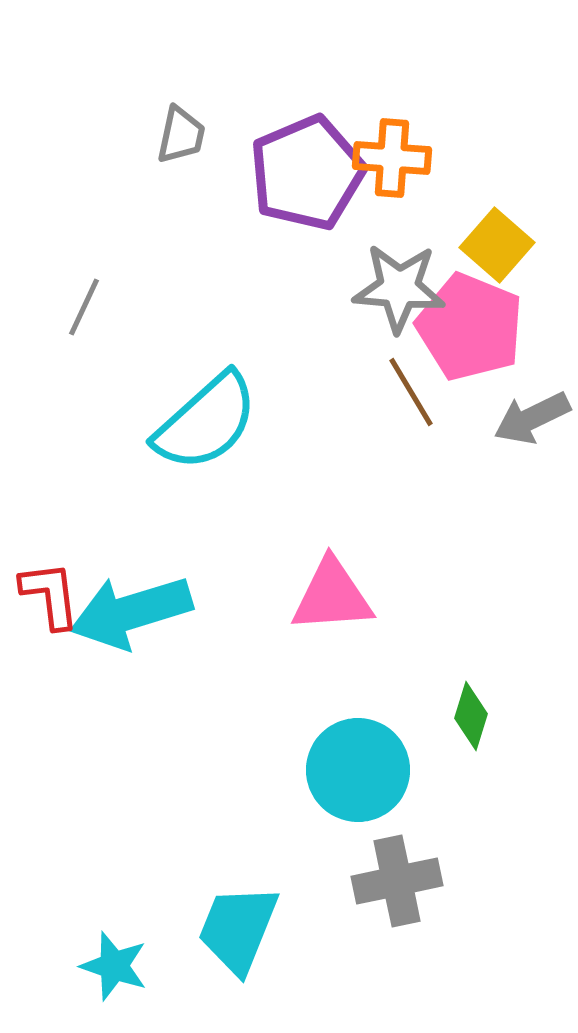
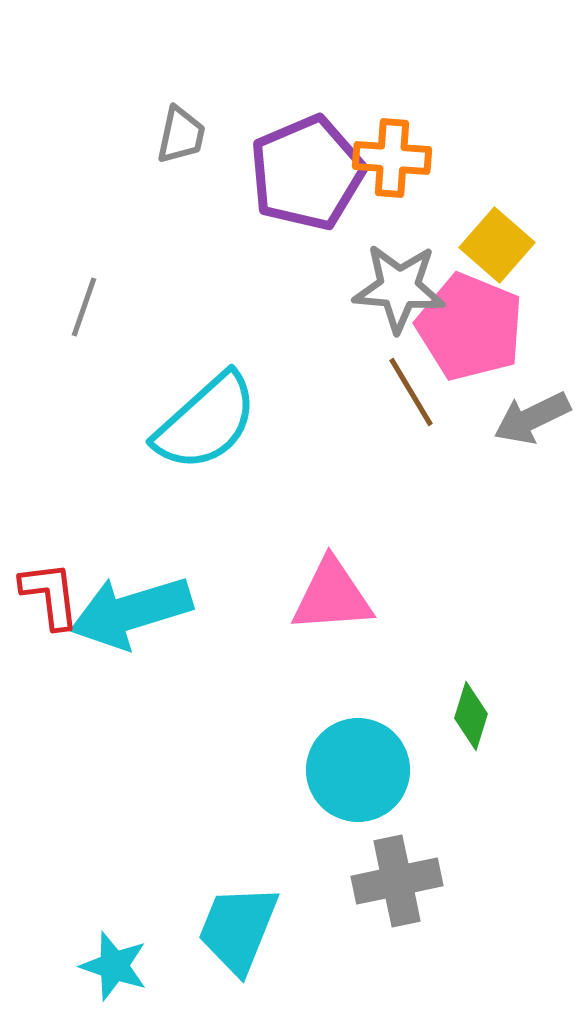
gray line: rotated 6 degrees counterclockwise
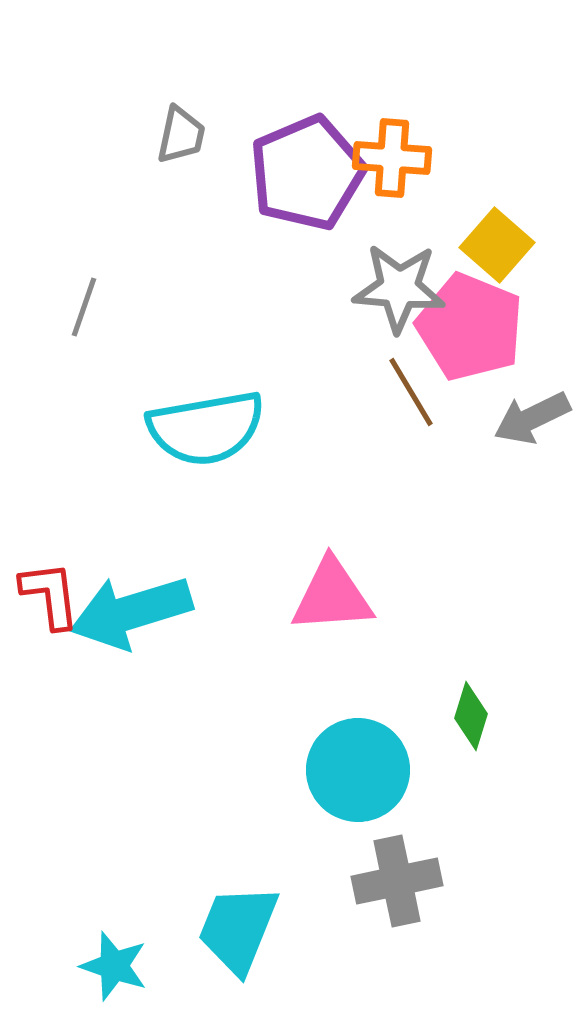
cyan semicircle: moved 6 px down; rotated 32 degrees clockwise
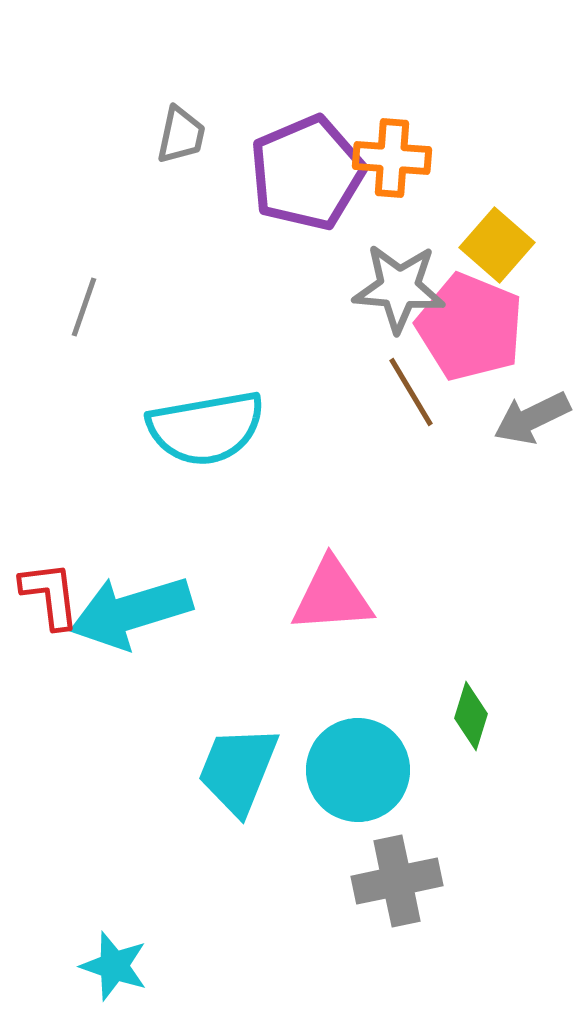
cyan trapezoid: moved 159 px up
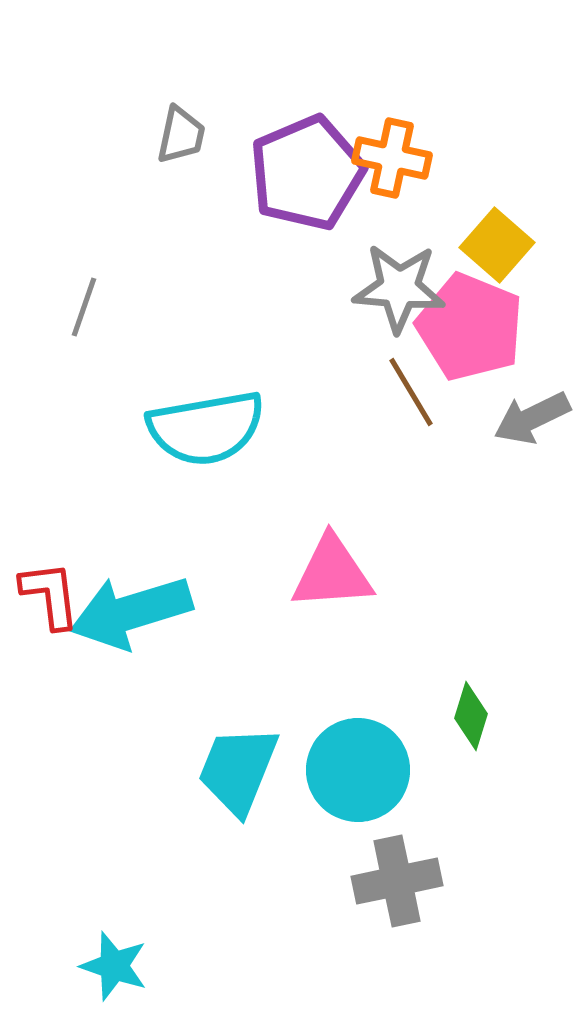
orange cross: rotated 8 degrees clockwise
pink triangle: moved 23 px up
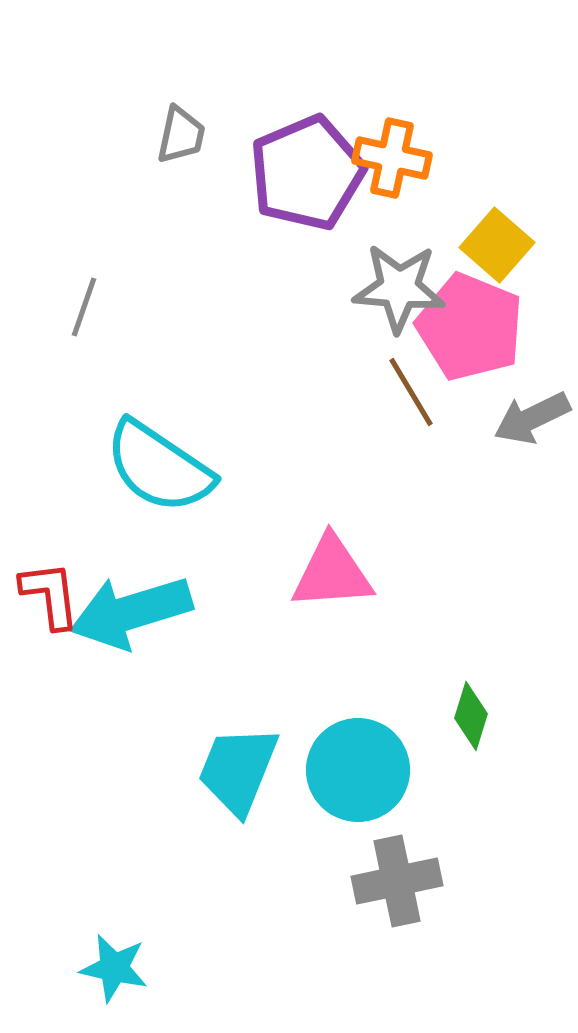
cyan semicircle: moved 47 px left, 39 px down; rotated 44 degrees clockwise
cyan star: moved 2 px down; rotated 6 degrees counterclockwise
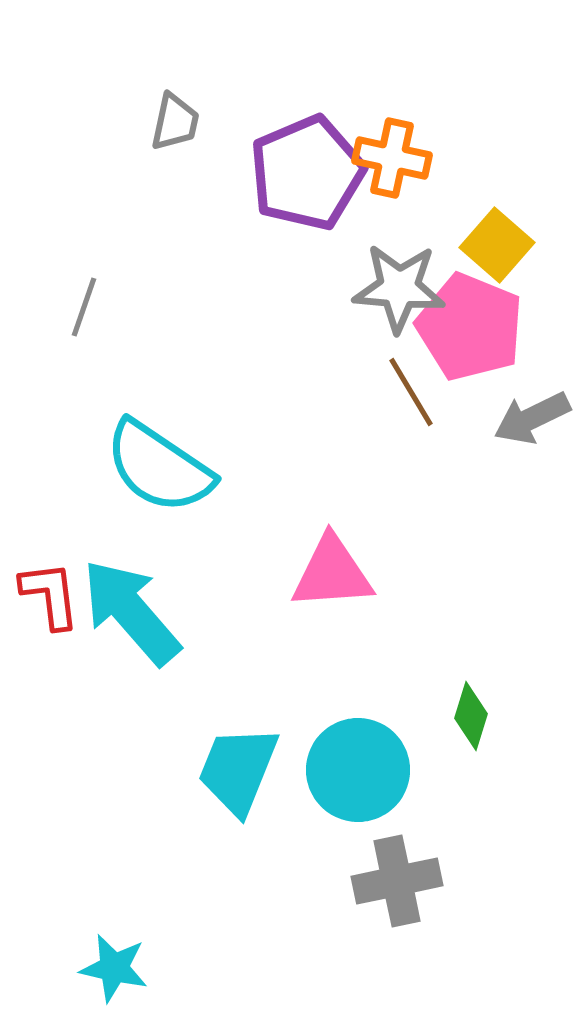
gray trapezoid: moved 6 px left, 13 px up
cyan arrow: rotated 66 degrees clockwise
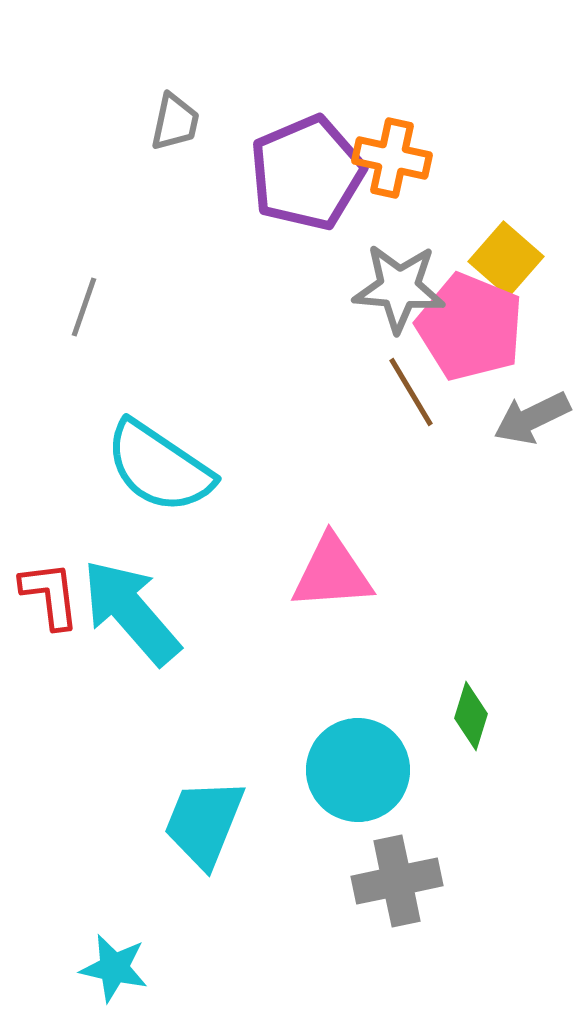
yellow square: moved 9 px right, 14 px down
cyan trapezoid: moved 34 px left, 53 px down
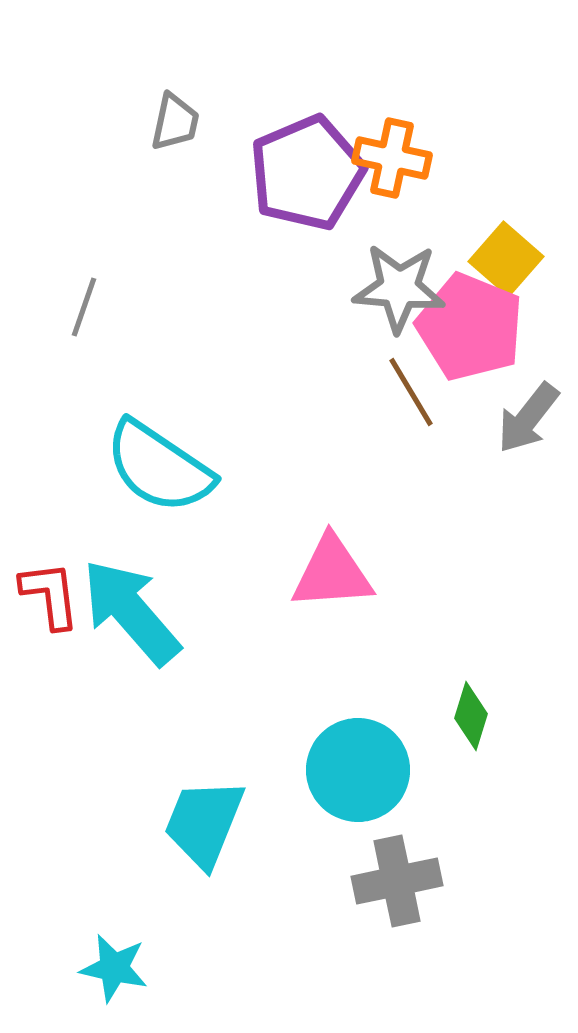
gray arrow: moved 4 px left; rotated 26 degrees counterclockwise
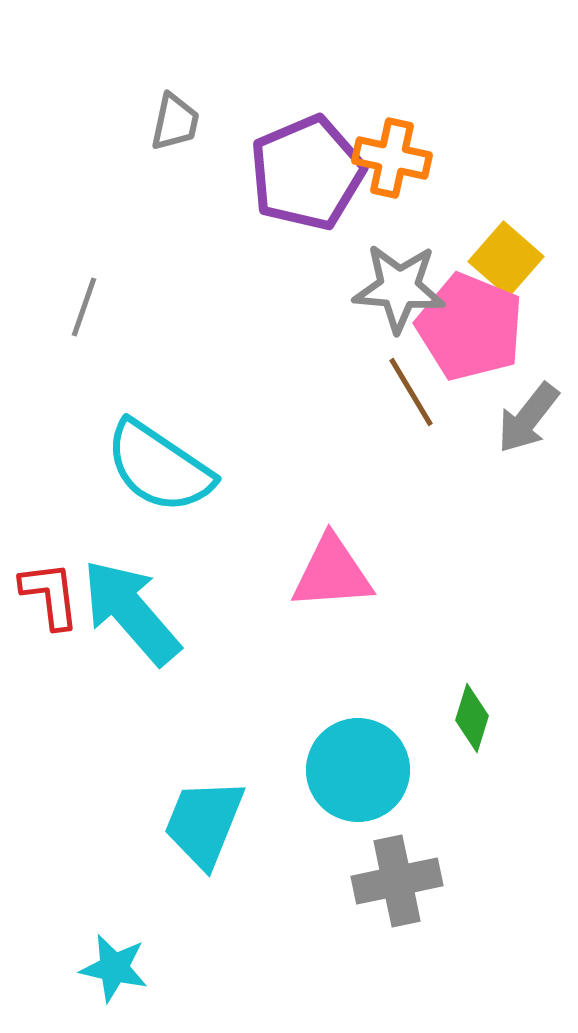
green diamond: moved 1 px right, 2 px down
